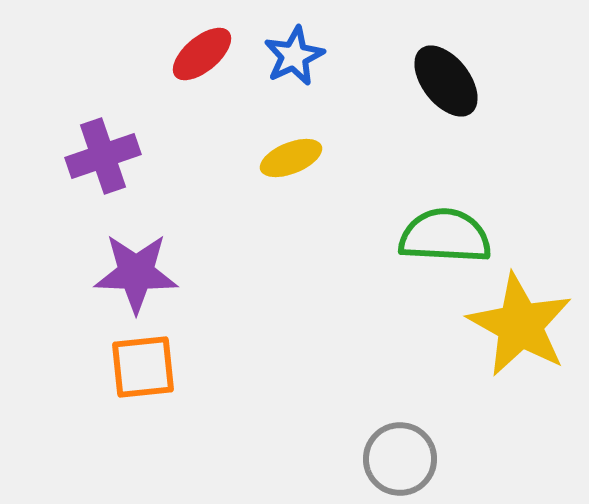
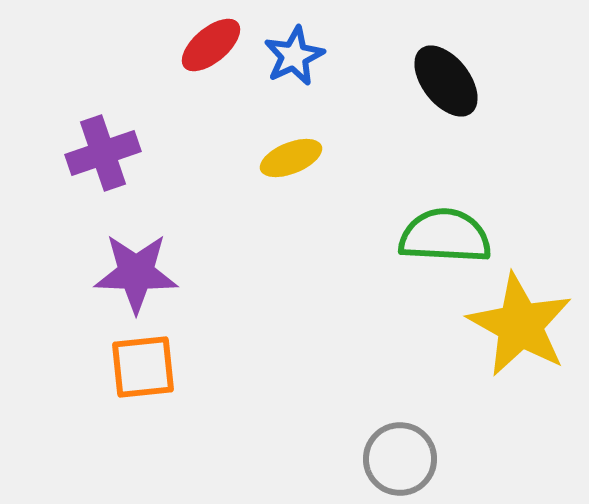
red ellipse: moved 9 px right, 9 px up
purple cross: moved 3 px up
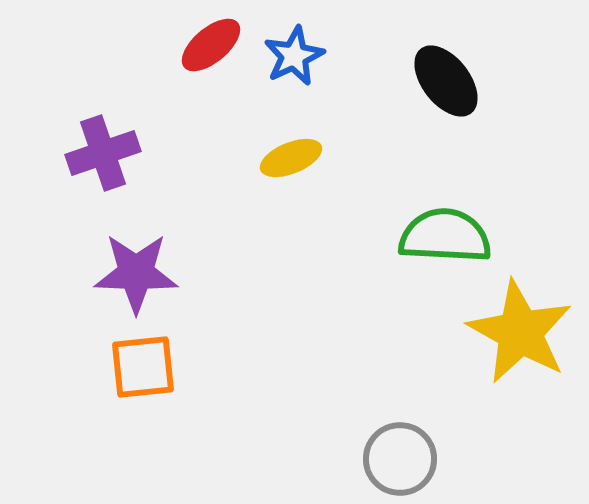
yellow star: moved 7 px down
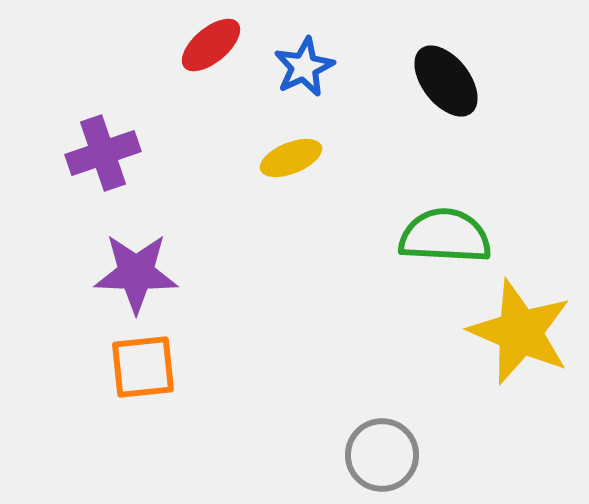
blue star: moved 10 px right, 11 px down
yellow star: rotated 6 degrees counterclockwise
gray circle: moved 18 px left, 4 px up
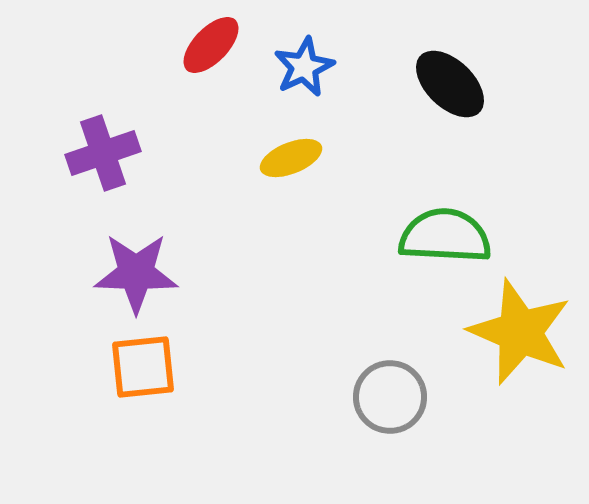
red ellipse: rotated 6 degrees counterclockwise
black ellipse: moved 4 px right, 3 px down; rotated 8 degrees counterclockwise
gray circle: moved 8 px right, 58 px up
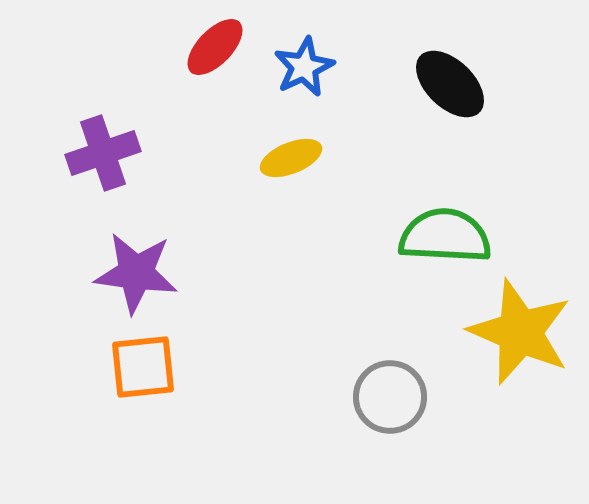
red ellipse: moved 4 px right, 2 px down
purple star: rotated 6 degrees clockwise
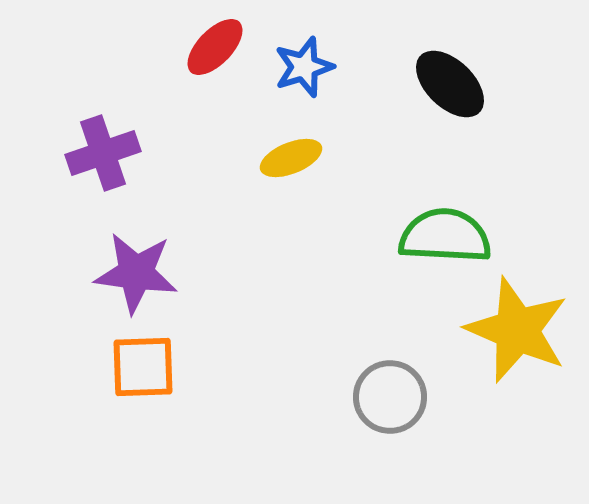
blue star: rotated 8 degrees clockwise
yellow star: moved 3 px left, 2 px up
orange square: rotated 4 degrees clockwise
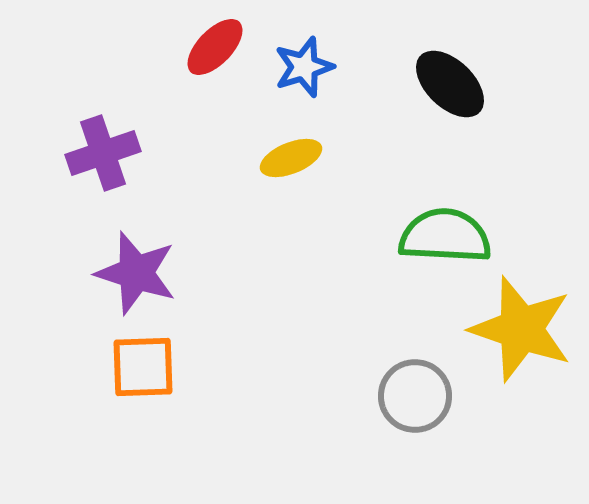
purple star: rotated 10 degrees clockwise
yellow star: moved 4 px right, 1 px up; rotated 4 degrees counterclockwise
gray circle: moved 25 px right, 1 px up
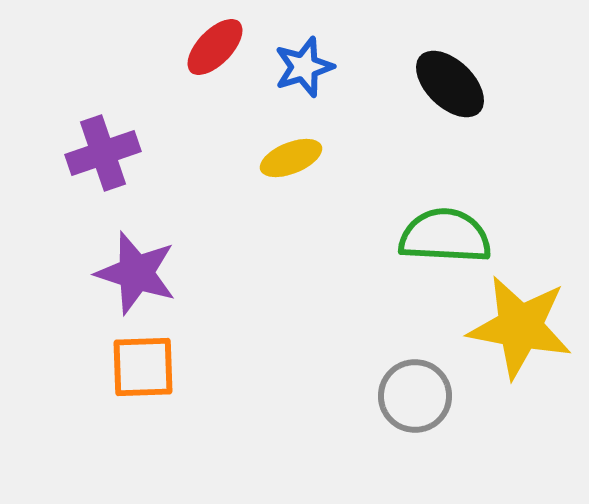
yellow star: moved 1 px left, 2 px up; rotated 8 degrees counterclockwise
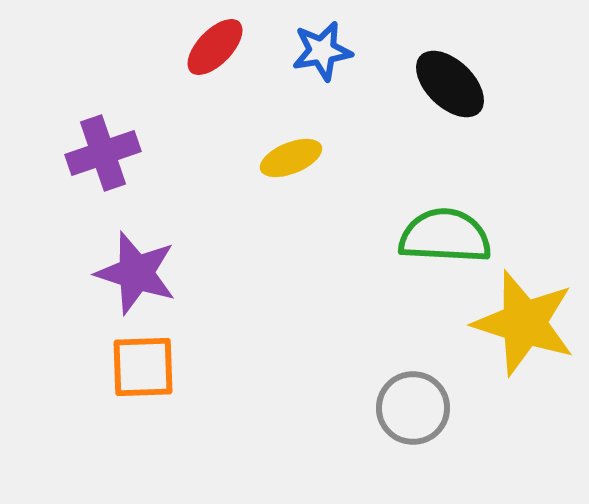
blue star: moved 18 px right, 16 px up; rotated 8 degrees clockwise
yellow star: moved 4 px right, 4 px up; rotated 7 degrees clockwise
gray circle: moved 2 px left, 12 px down
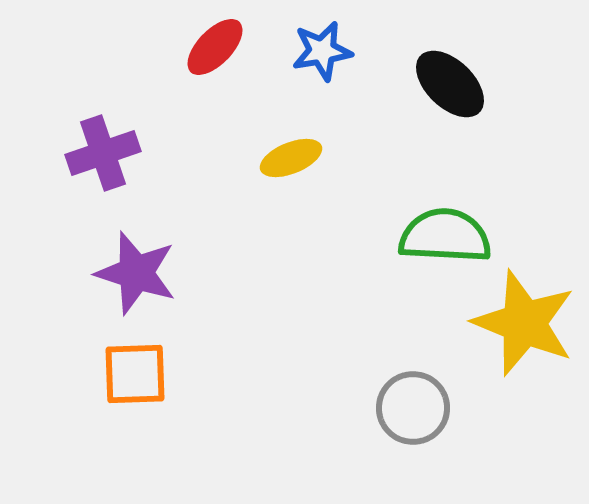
yellow star: rotated 4 degrees clockwise
orange square: moved 8 px left, 7 px down
